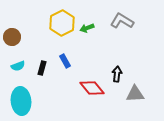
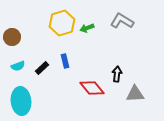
yellow hexagon: rotated 10 degrees clockwise
blue rectangle: rotated 16 degrees clockwise
black rectangle: rotated 32 degrees clockwise
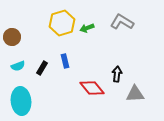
gray L-shape: moved 1 px down
black rectangle: rotated 16 degrees counterclockwise
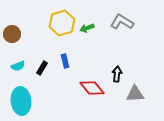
brown circle: moved 3 px up
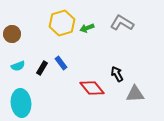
gray L-shape: moved 1 px down
blue rectangle: moved 4 px left, 2 px down; rotated 24 degrees counterclockwise
black arrow: rotated 35 degrees counterclockwise
cyan ellipse: moved 2 px down
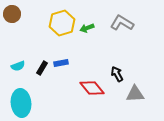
brown circle: moved 20 px up
blue rectangle: rotated 64 degrees counterclockwise
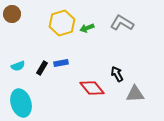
cyan ellipse: rotated 12 degrees counterclockwise
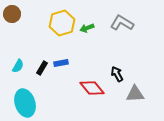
cyan semicircle: rotated 40 degrees counterclockwise
cyan ellipse: moved 4 px right
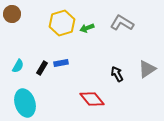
red diamond: moved 11 px down
gray triangle: moved 12 px right, 25 px up; rotated 30 degrees counterclockwise
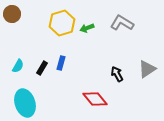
blue rectangle: rotated 64 degrees counterclockwise
red diamond: moved 3 px right
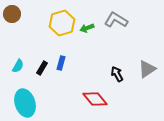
gray L-shape: moved 6 px left, 3 px up
